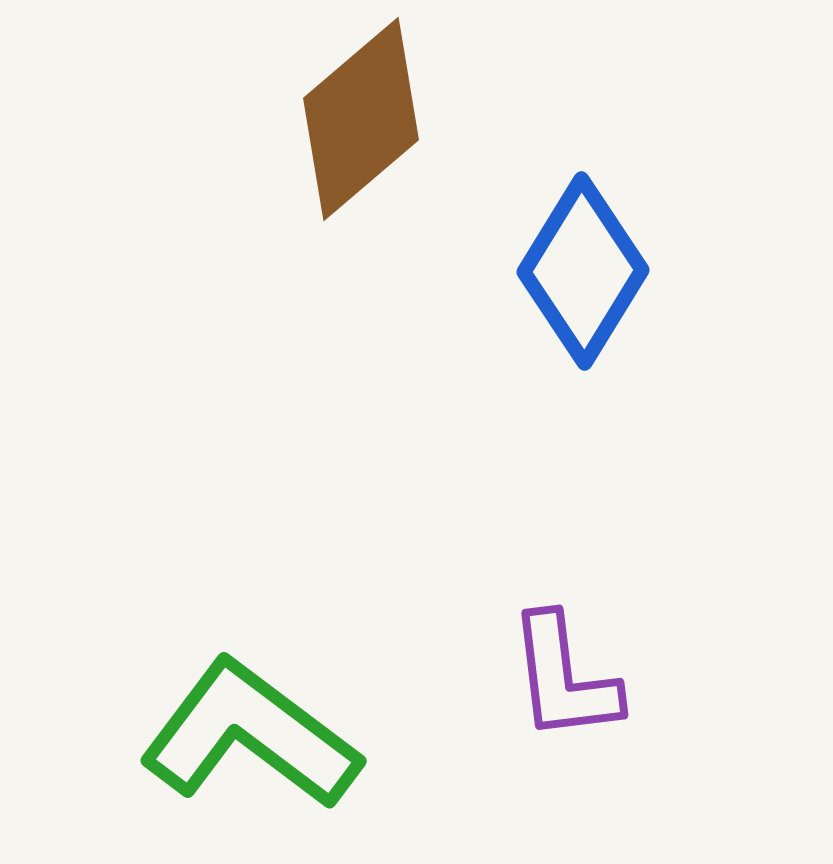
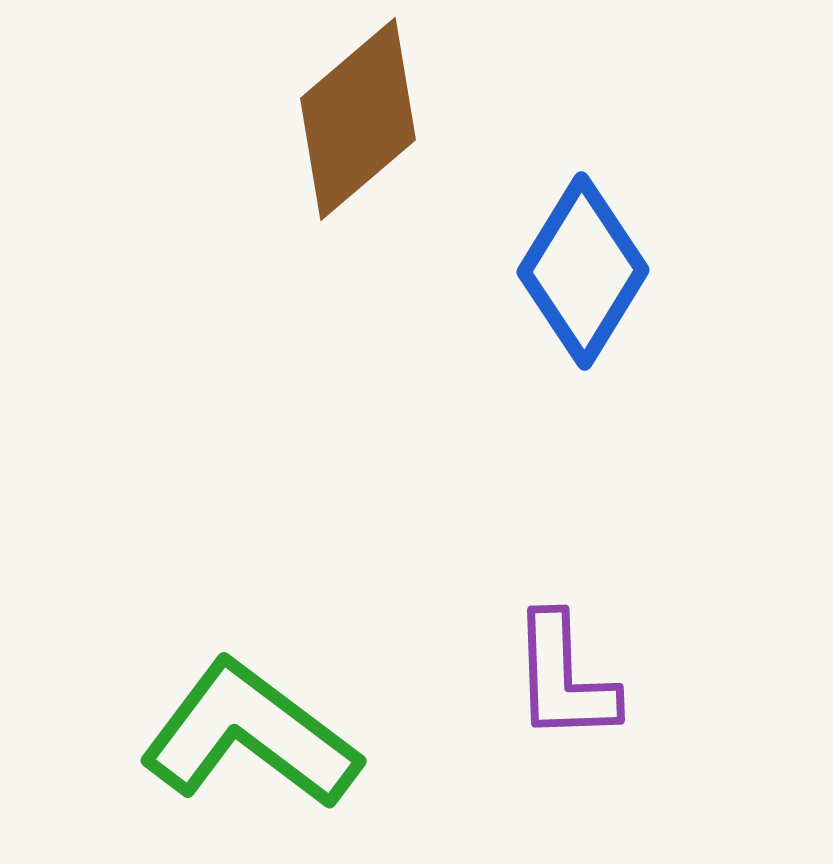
brown diamond: moved 3 px left
purple L-shape: rotated 5 degrees clockwise
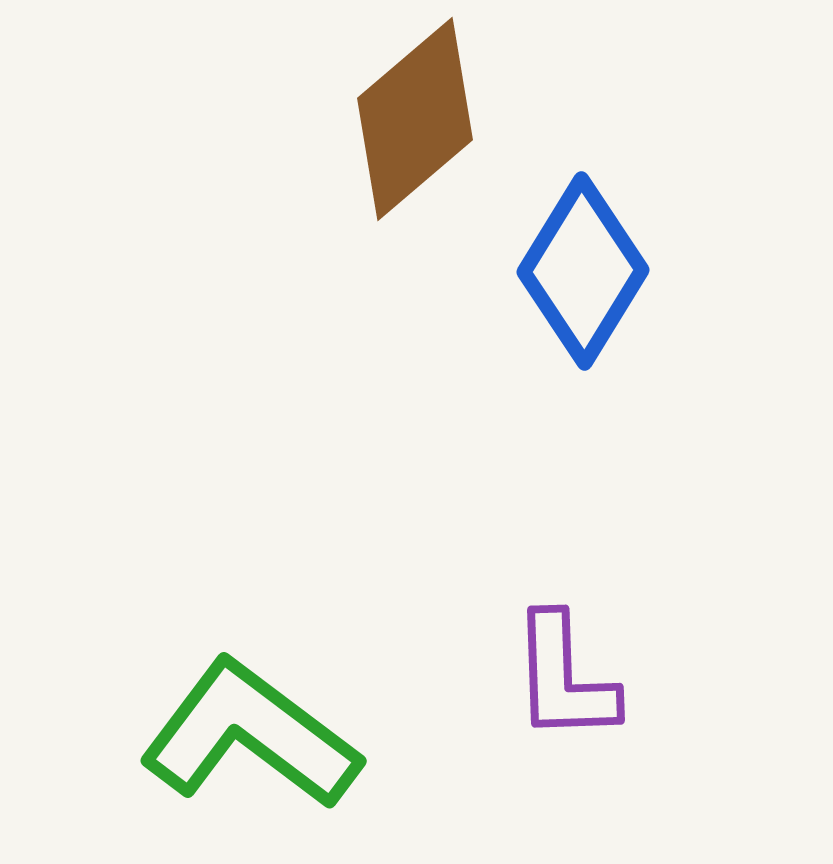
brown diamond: moved 57 px right
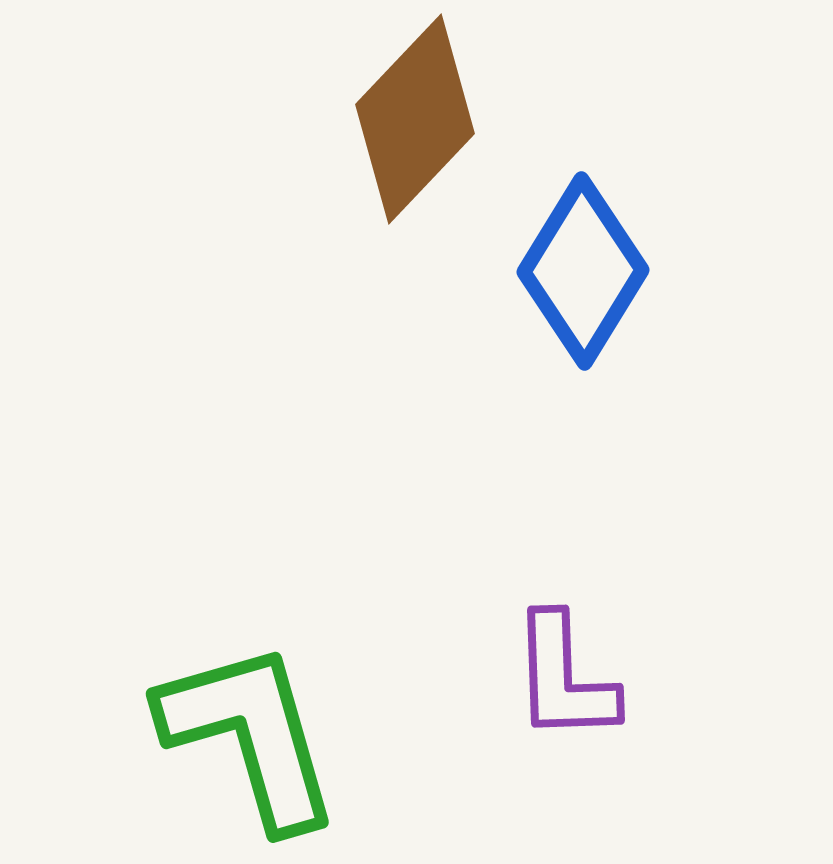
brown diamond: rotated 6 degrees counterclockwise
green L-shape: rotated 37 degrees clockwise
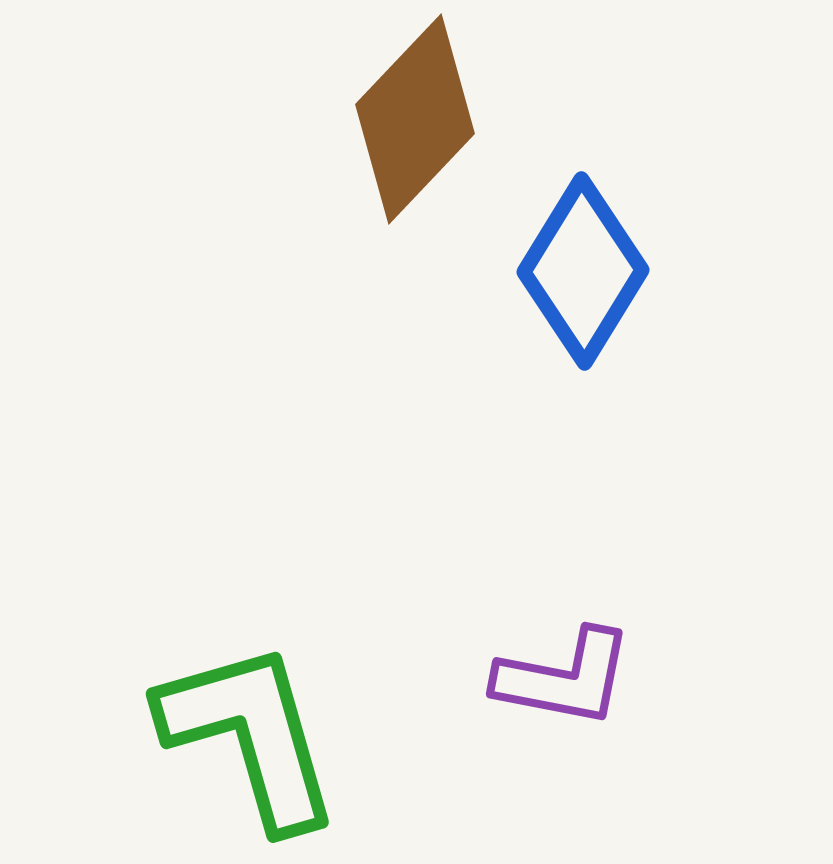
purple L-shape: rotated 77 degrees counterclockwise
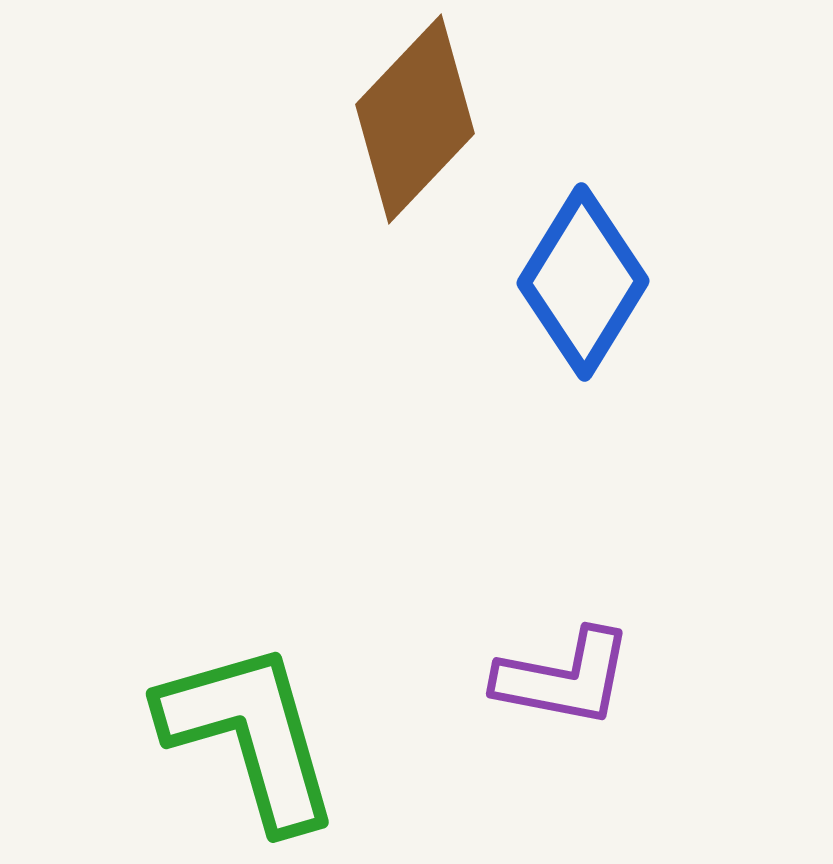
blue diamond: moved 11 px down
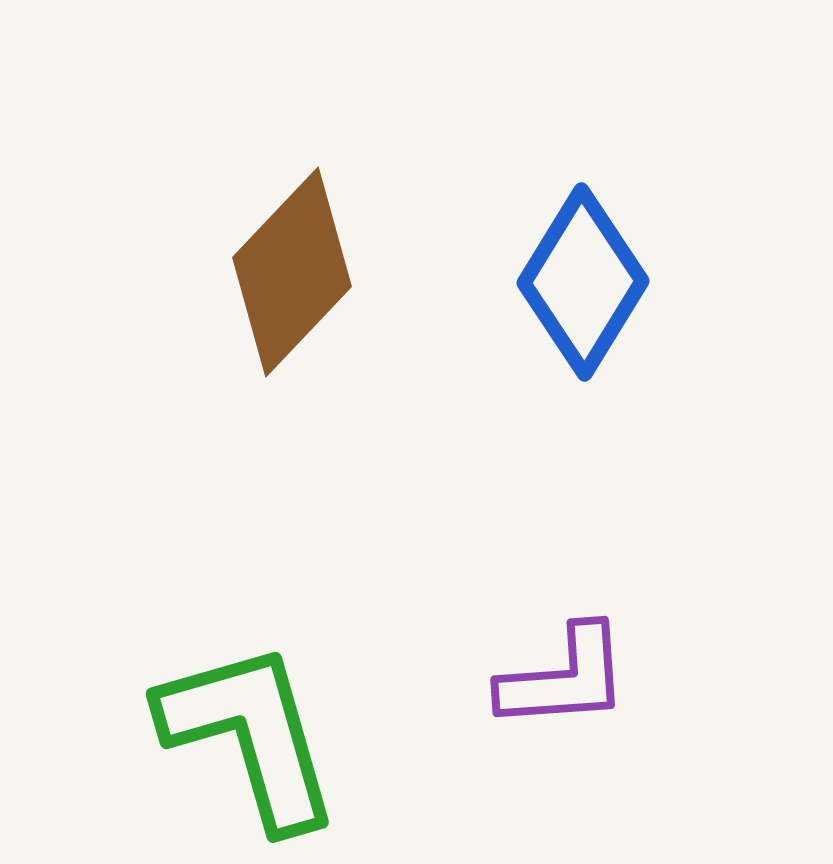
brown diamond: moved 123 px left, 153 px down
purple L-shape: rotated 15 degrees counterclockwise
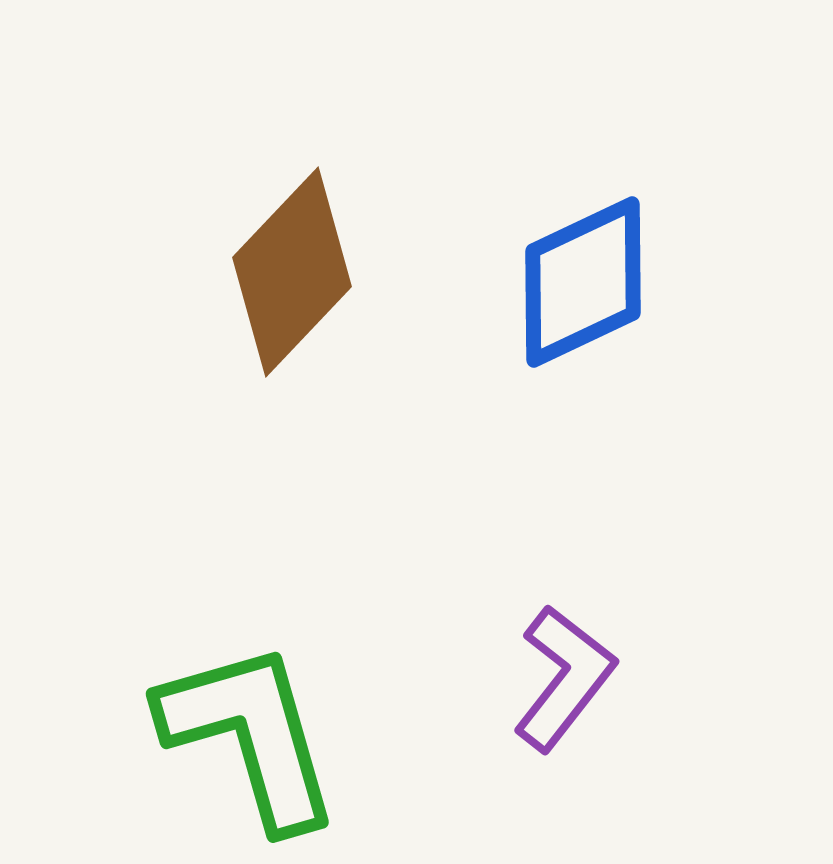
blue diamond: rotated 33 degrees clockwise
purple L-shape: rotated 48 degrees counterclockwise
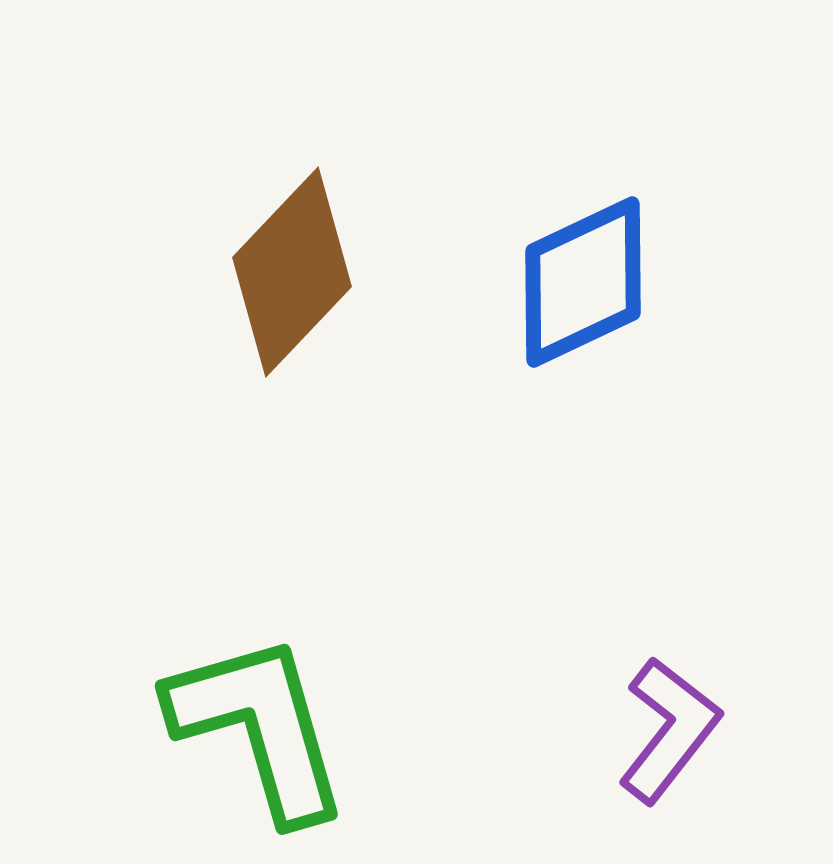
purple L-shape: moved 105 px right, 52 px down
green L-shape: moved 9 px right, 8 px up
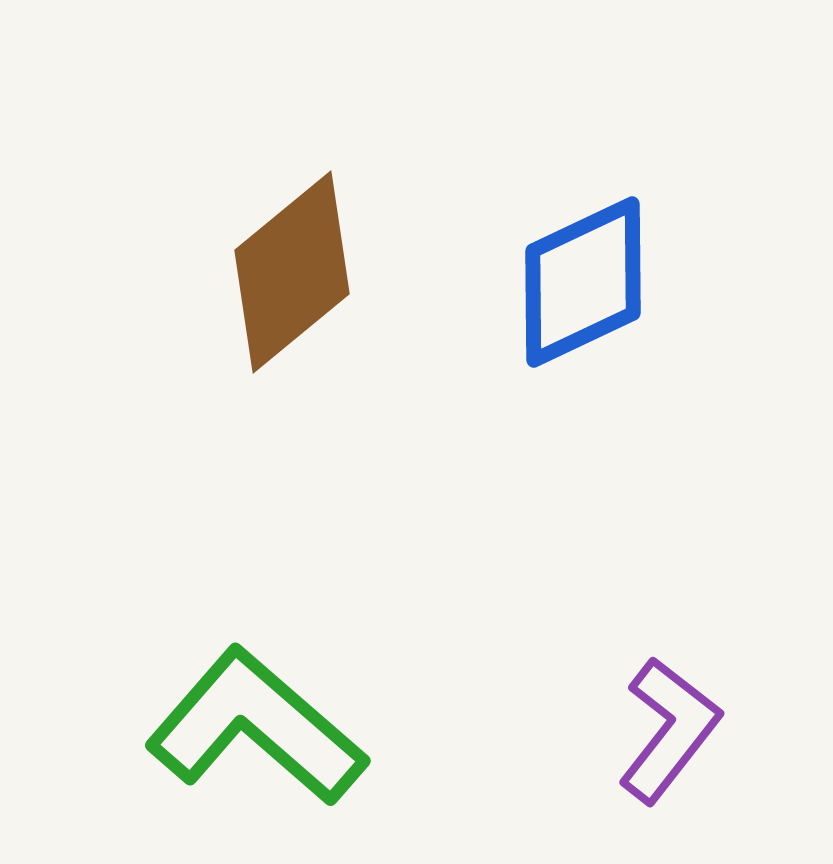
brown diamond: rotated 7 degrees clockwise
green L-shape: moved 3 px left; rotated 33 degrees counterclockwise
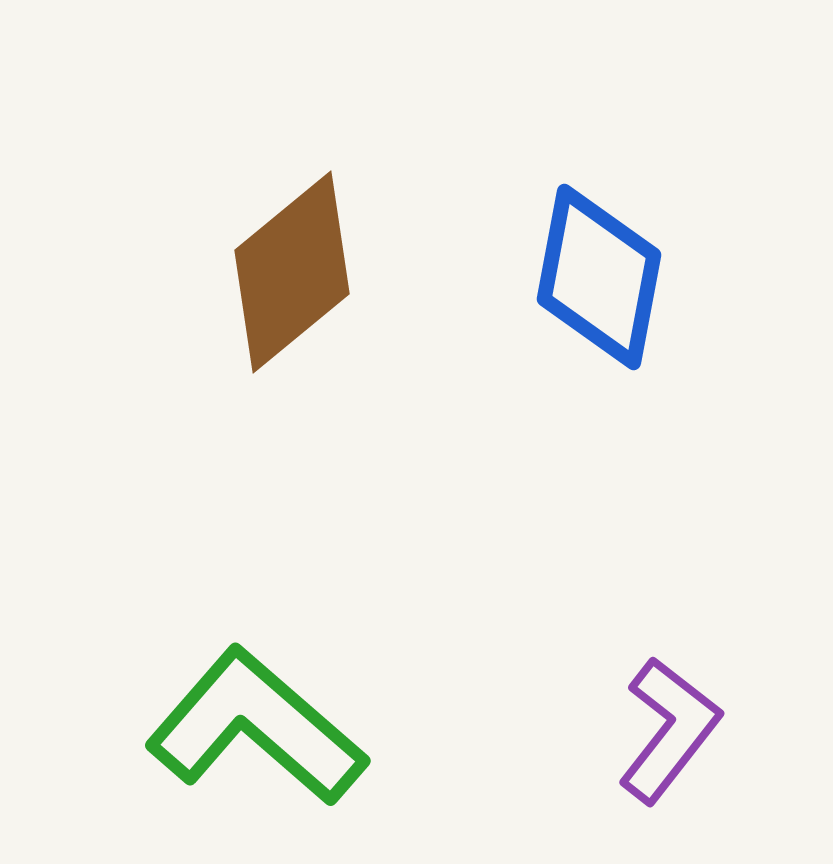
blue diamond: moved 16 px right, 5 px up; rotated 54 degrees counterclockwise
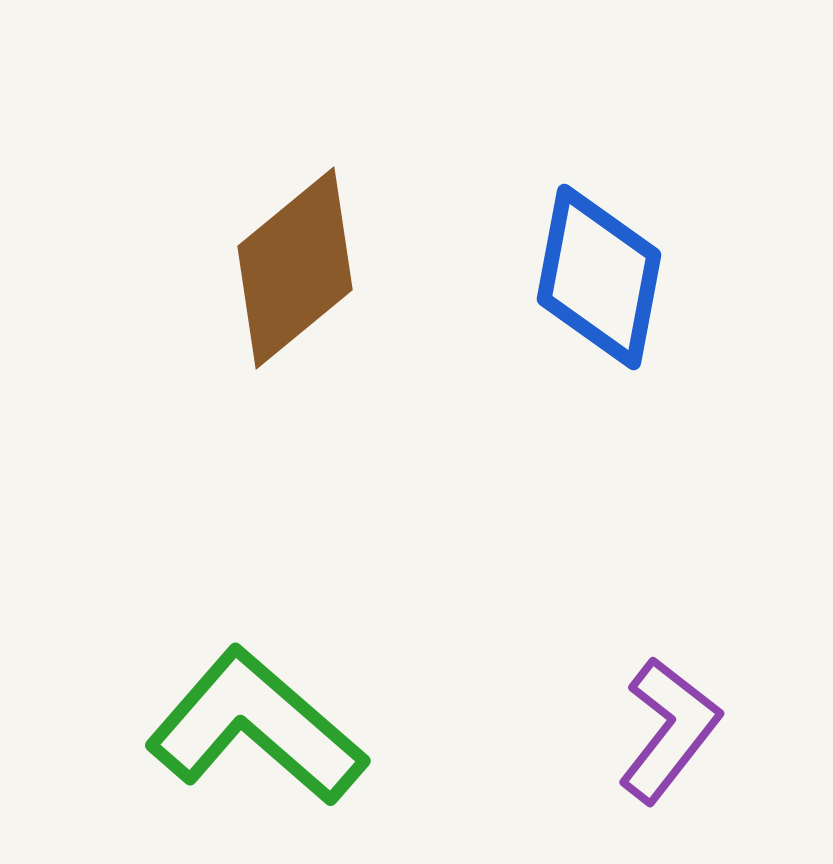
brown diamond: moved 3 px right, 4 px up
